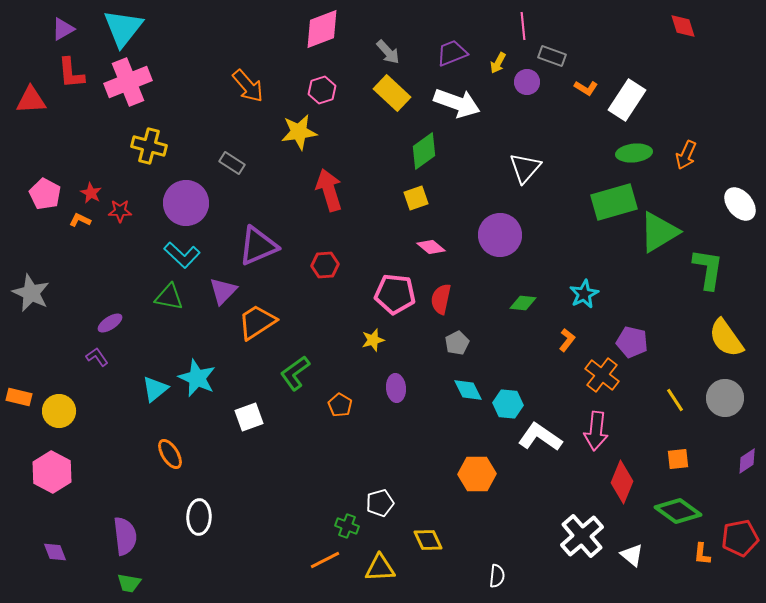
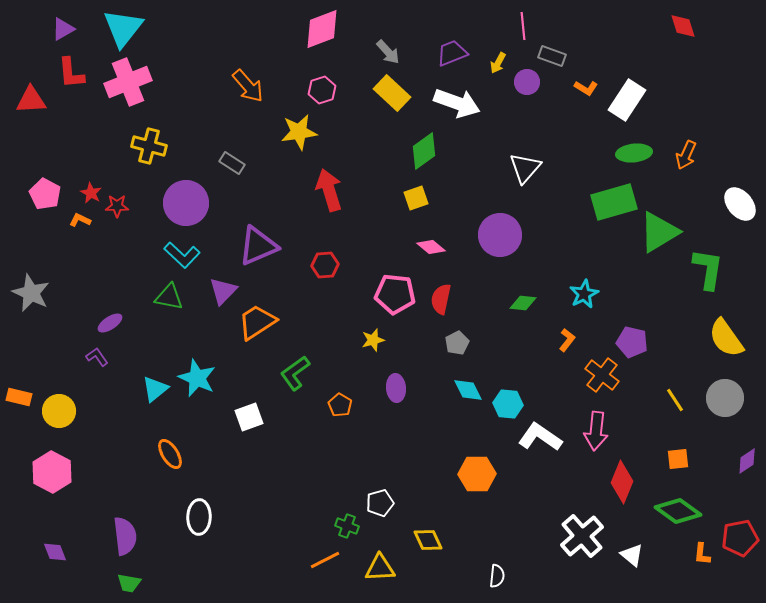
red star at (120, 211): moved 3 px left, 5 px up
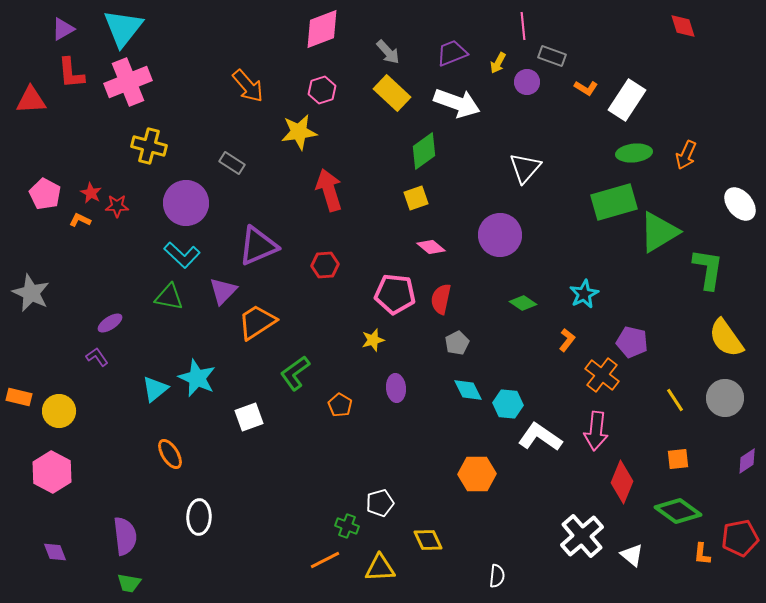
green diamond at (523, 303): rotated 28 degrees clockwise
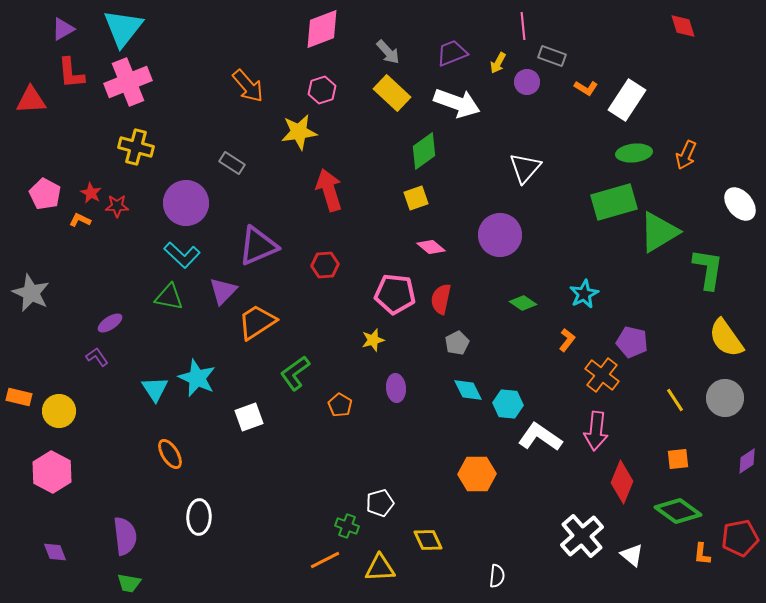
yellow cross at (149, 146): moved 13 px left, 1 px down
cyan triangle at (155, 389): rotated 24 degrees counterclockwise
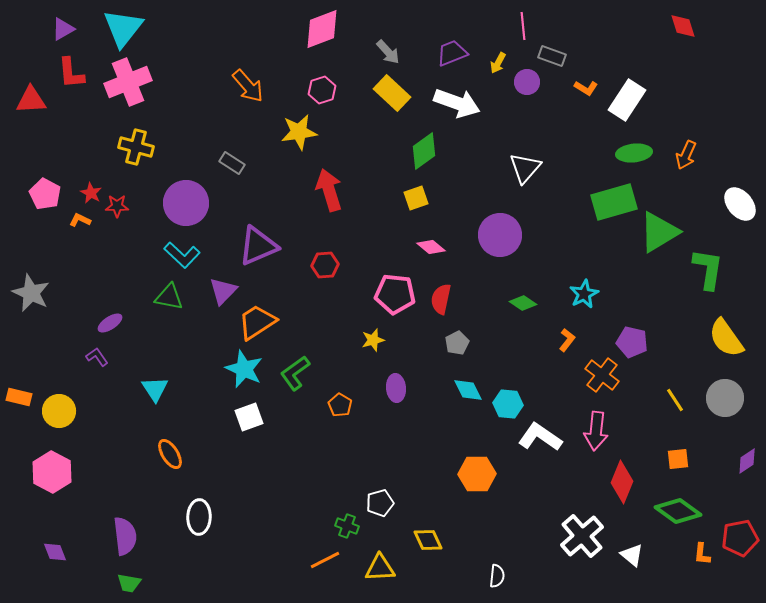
cyan star at (197, 378): moved 47 px right, 9 px up
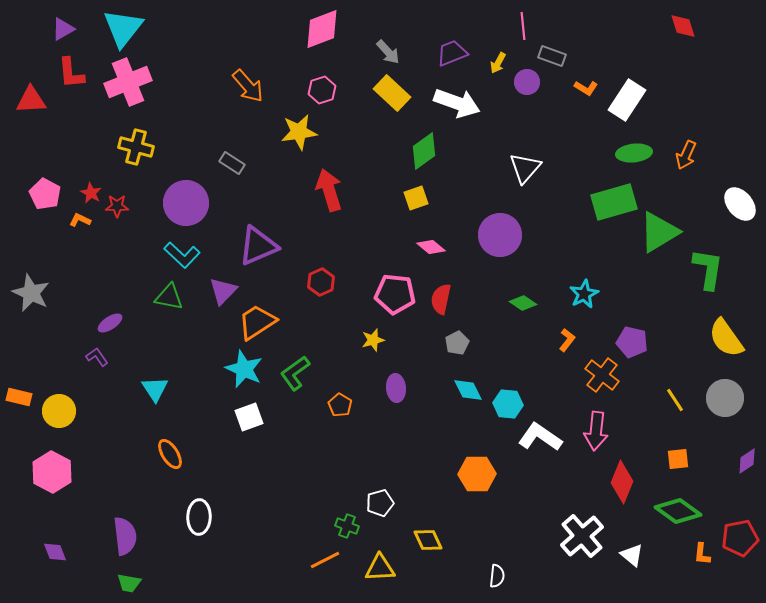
red hexagon at (325, 265): moved 4 px left, 17 px down; rotated 20 degrees counterclockwise
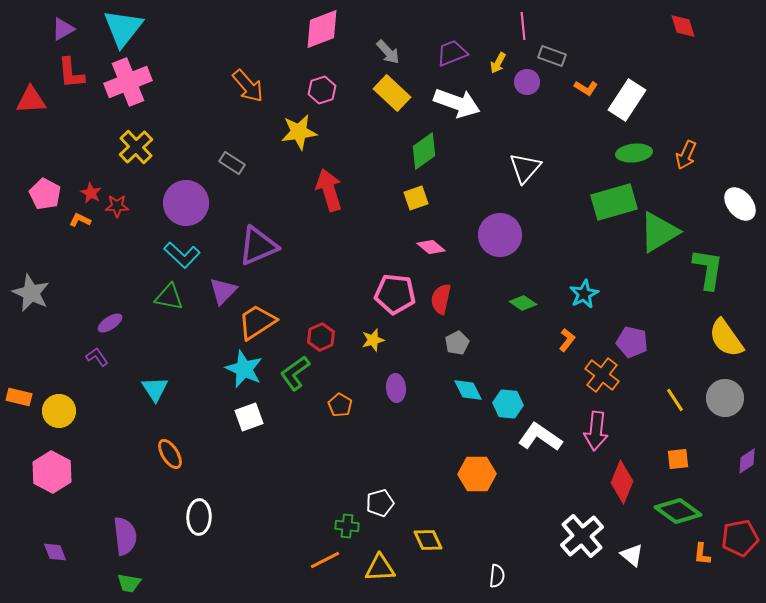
yellow cross at (136, 147): rotated 32 degrees clockwise
red hexagon at (321, 282): moved 55 px down
green cross at (347, 526): rotated 15 degrees counterclockwise
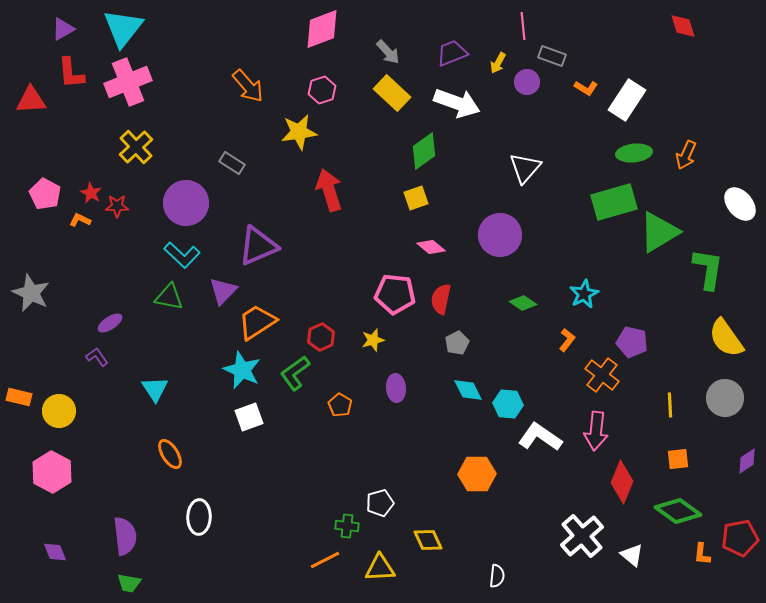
cyan star at (244, 369): moved 2 px left, 1 px down
yellow line at (675, 400): moved 5 px left, 5 px down; rotated 30 degrees clockwise
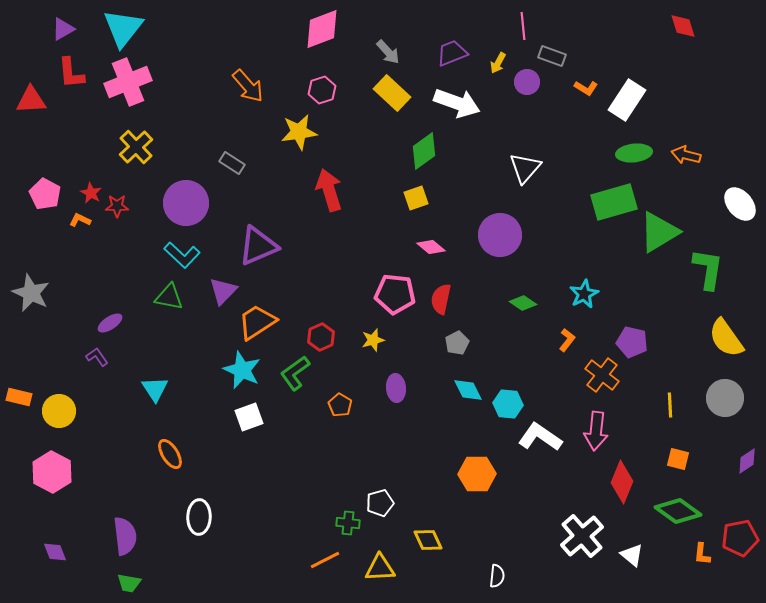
orange arrow at (686, 155): rotated 80 degrees clockwise
orange square at (678, 459): rotated 20 degrees clockwise
green cross at (347, 526): moved 1 px right, 3 px up
